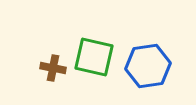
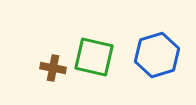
blue hexagon: moved 9 px right, 11 px up; rotated 9 degrees counterclockwise
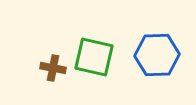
blue hexagon: rotated 15 degrees clockwise
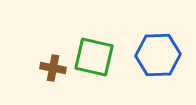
blue hexagon: moved 1 px right
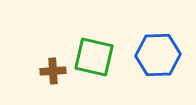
brown cross: moved 3 px down; rotated 15 degrees counterclockwise
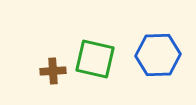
green square: moved 1 px right, 2 px down
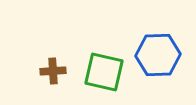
green square: moved 9 px right, 13 px down
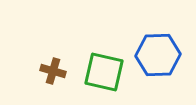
brown cross: rotated 20 degrees clockwise
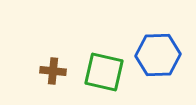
brown cross: rotated 10 degrees counterclockwise
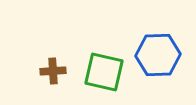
brown cross: rotated 10 degrees counterclockwise
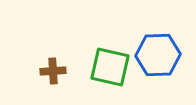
green square: moved 6 px right, 5 px up
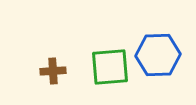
green square: rotated 18 degrees counterclockwise
